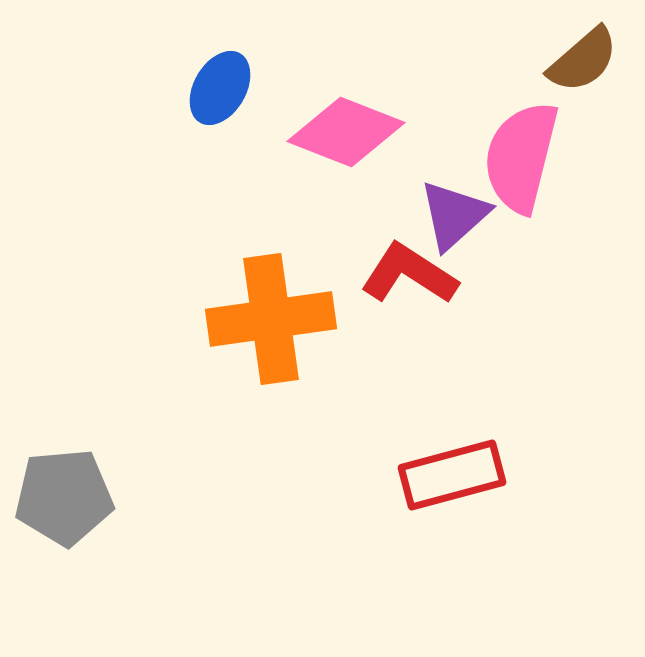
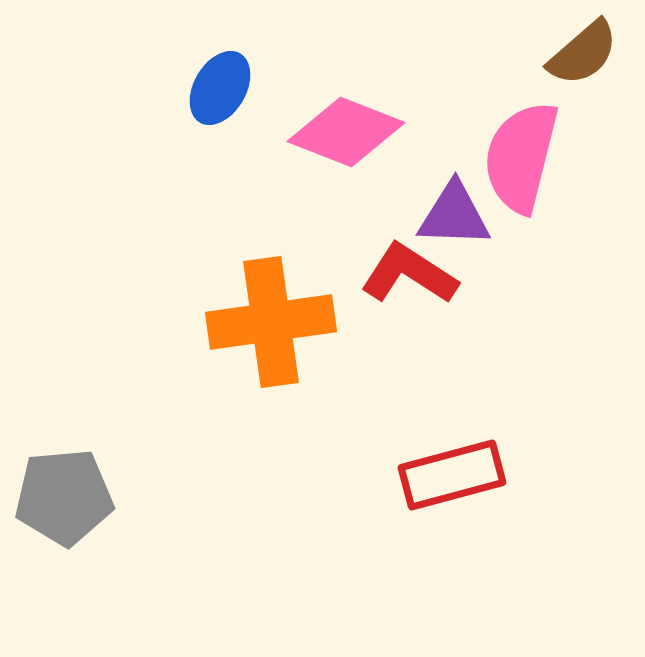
brown semicircle: moved 7 px up
purple triangle: rotated 44 degrees clockwise
orange cross: moved 3 px down
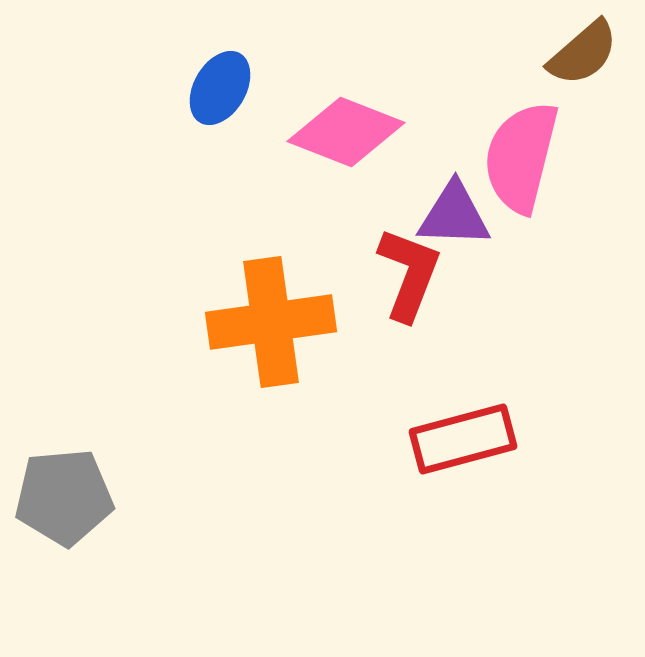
red L-shape: rotated 78 degrees clockwise
red rectangle: moved 11 px right, 36 px up
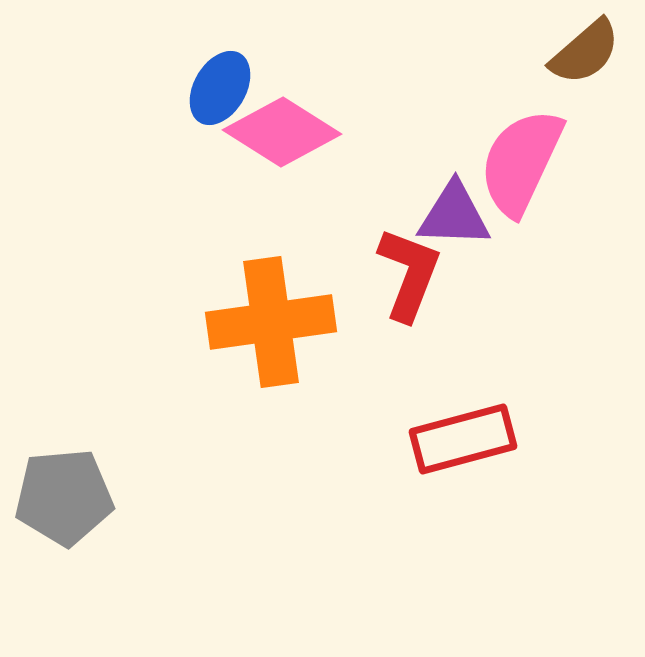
brown semicircle: moved 2 px right, 1 px up
pink diamond: moved 64 px left; rotated 11 degrees clockwise
pink semicircle: moved 5 px down; rotated 11 degrees clockwise
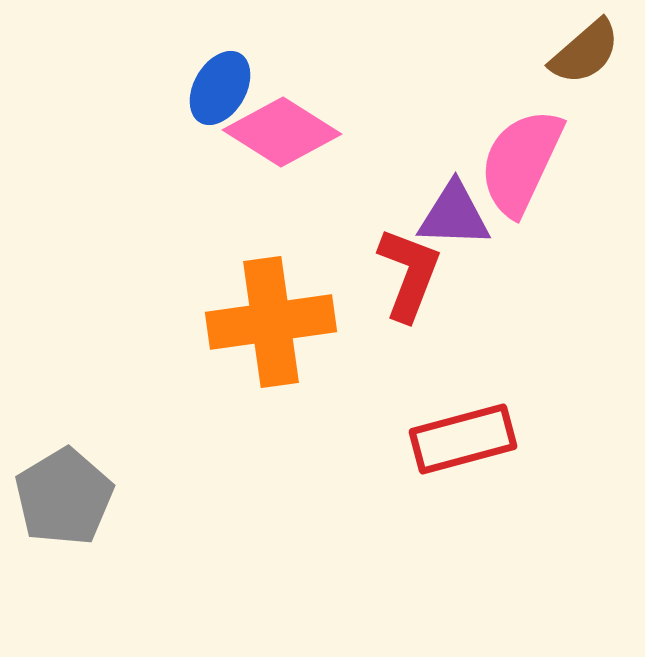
gray pentagon: rotated 26 degrees counterclockwise
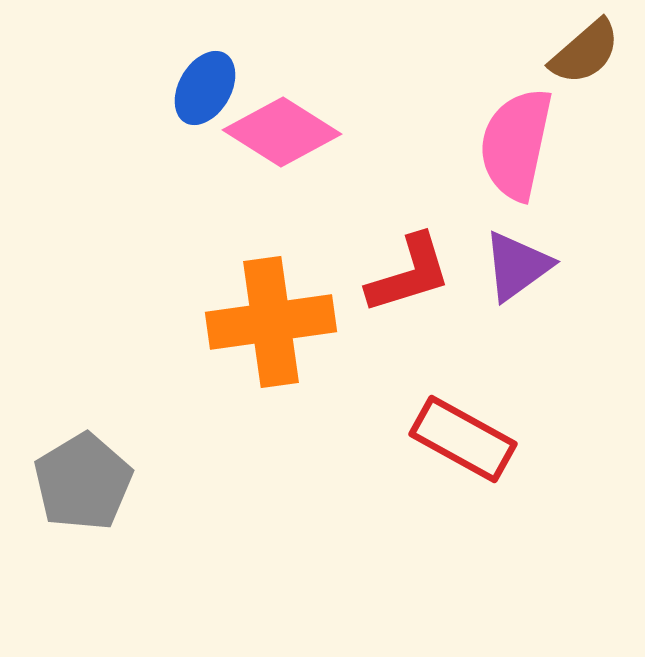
blue ellipse: moved 15 px left
pink semicircle: moved 5 px left, 18 px up; rotated 13 degrees counterclockwise
purple triangle: moved 63 px right, 51 px down; rotated 38 degrees counterclockwise
red L-shape: rotated 52 degrees clockwise
red rectangle: rotated 44 degrees clockwise
gray pentagon: moved 19 px right, 15 px up
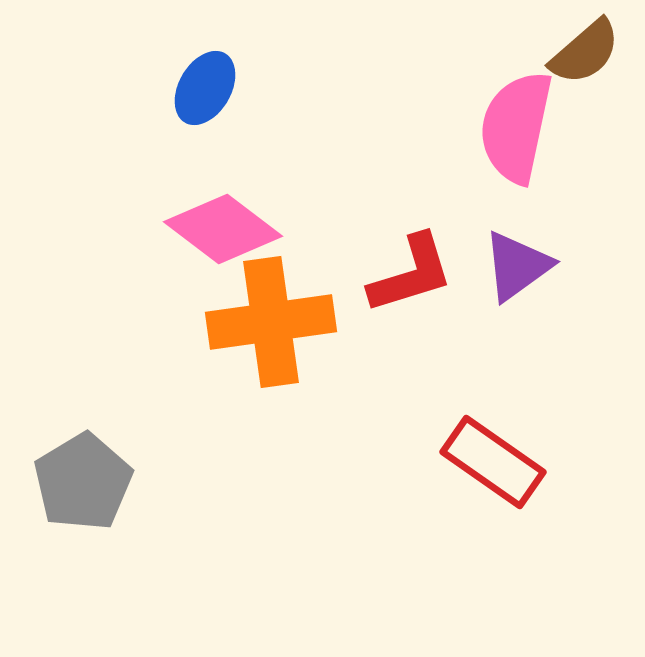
pink diamond: moved 59 px left, 97 px down; rotated 5 degrees clockwise
pink semicircle: moved 17 px up
red L-shape: moved 2 px right
red rectangle: moved 30 px right, 23 px down; rotated 6 degrees clockwise
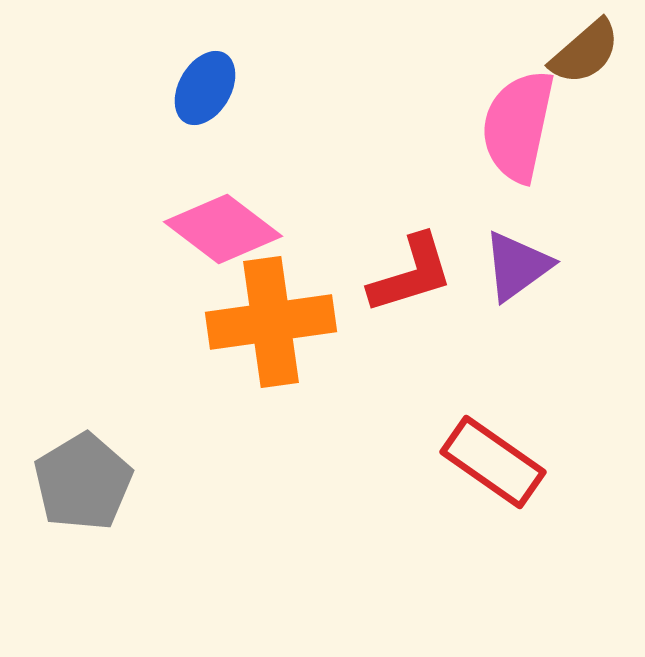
pink semicircle: moved 2 px right, 1 px up
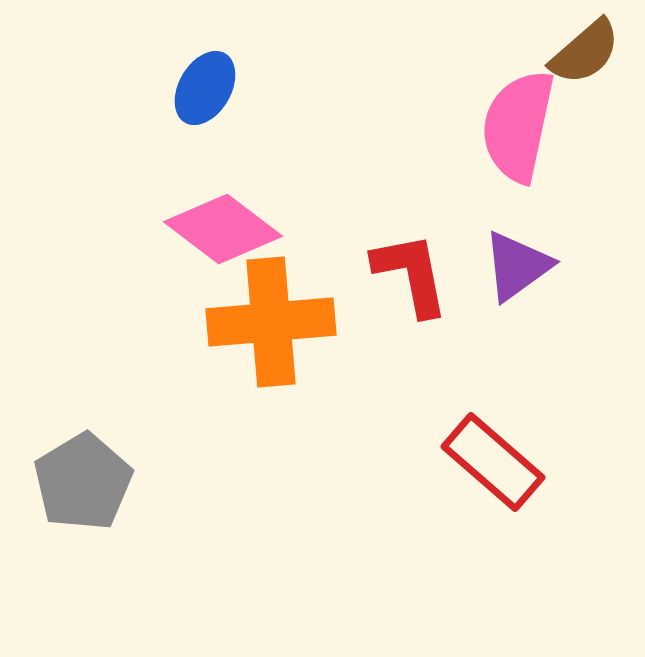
red L-shape: rotated 84 degrees counterclockwise
orange cross: rotated 3 degrees clockwise
red rectangle: rotated 6 degrees clockwise
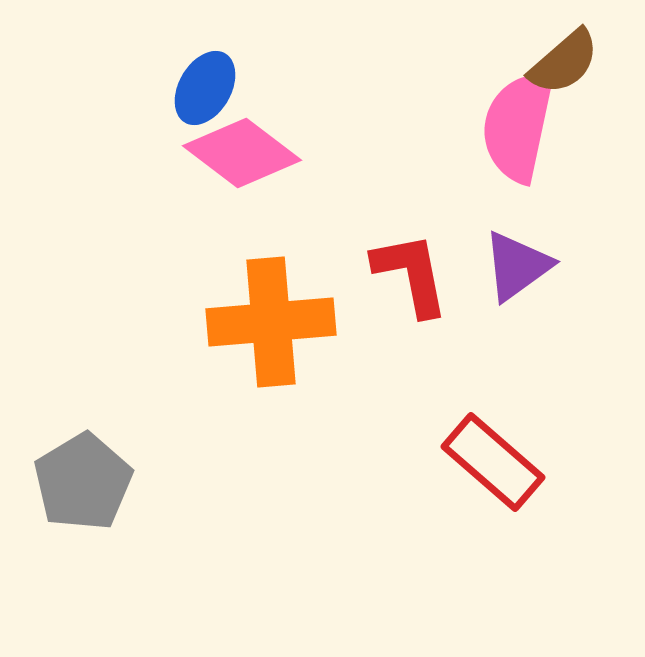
brown semicircle: moved 21 px left, 10 px down
pink diamond: moved 19 px right, 76 px up
